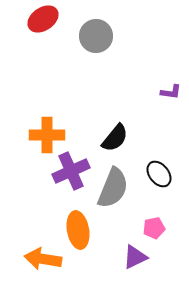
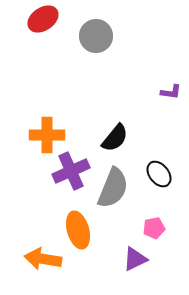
orange ellipse: rotated 6 degrees counterclockwise
purple triangle: moved 2 px down
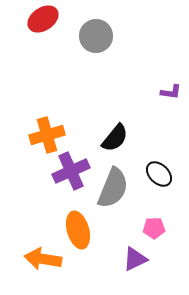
orange cross: rotated 16 degrees counterclockwise
black ellipse: rotated 8 degrees counterclockwise
pink pentagon: rotated 10 degrees clockwise
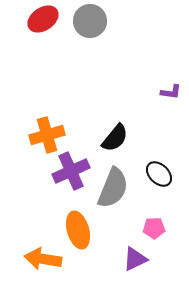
gray circle: moved 6 px left, 15 px up
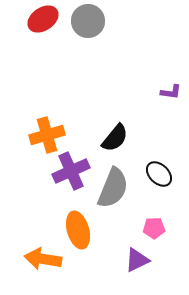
gray circle: moved 2 px left
purple triangle: moved 2 px right, 1 px down
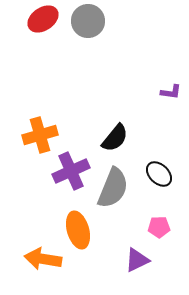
orange cross: moved 7 px left
pink pentagon: moved 5 px right, 1 px up
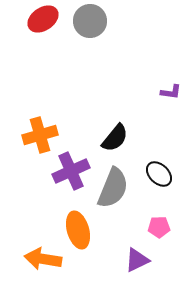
gray circle: moved 2 px right
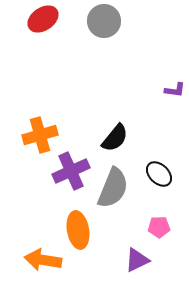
gray circle: moved 14 px right
purple L-shape: moved 4 px right, 2 px up
orange ellipse: rotated 6 degrees clockwise
orange arrow: moved 1 px down
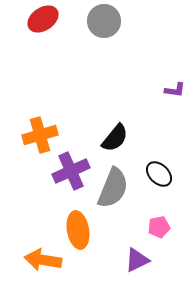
pink pentagon: rotated 10 degrees counterclockwise
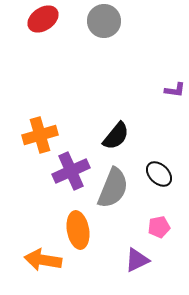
black semicircle: moved 1 px right, 2 px up
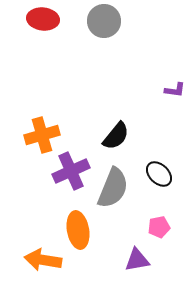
red ellipse: rotated 40 degrees clockwise
orange cross: moved 2 px right
purple triangle: rotated 16 degrees clockwise
